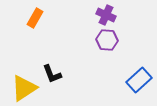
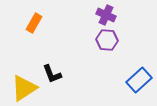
orange rectangle: moved 1 px left, 5 px down
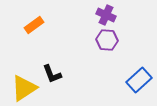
orange rectangle: moved 2 px down; rotated 24 degrees clockwise
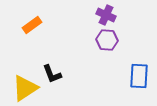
orange rectangle: moved 2 px left
blue rectangle: moved 4 px up; rotated 45 degrees counterclockwise
yellow triangle: moved 1 px right
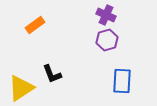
orange rectangle: moved 3 px right
purple hexagon: rotated 20 degrees counterclockwise
blue rectangle: moved 17 px left, 5 px down
yellow triangle: moved 4 px left
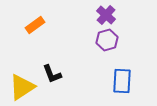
purple cross: rotated 18 degrees clockwise
yellow triangle: moved 1 px right, 1 px up
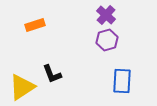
orange rectangle: rotated 18 degrees clockwise
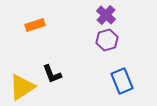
blue rectangle: rotated 25 degrees counterclockwise
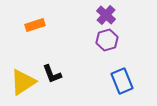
yellow triangle: moved 1 px right, 5 px up
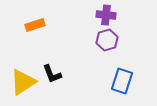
purple cross: rotated 36 degrees counterclockwise
blue rectangle: rotated 40 degrees clockwise
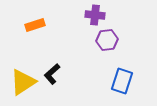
purple cross: moved 11 px left
purple hexagon: rotated 10 degrees clockwise
black L-shape: rotated 70 degrees clockwise
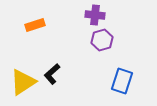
purple hexagon: moved 5 px left; rotated 10 degrees counterclockwise
